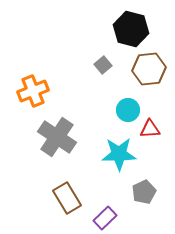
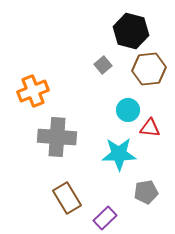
black hexagon: moved 2 px down
red triangle: moved 1 px up; rotated 10 degrees clockwise
gray cross: rotated 30 degrees counterclockwise
gray pentagon: moved 2 px right; rotated 15 degrees clockwise
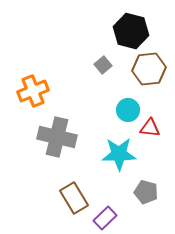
gray cross: rotated 9 degrees clockwise
gray pentagon: rotated 25 degrees clockwise
brown rectangle: moved 7 px right
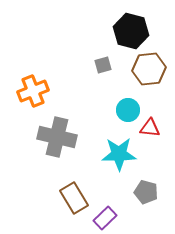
gray square: rotated 24 degrees clockwise
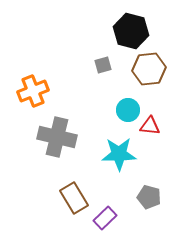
red triangle: moved 2 px up
gray pentagon: moved 3 px right, 5 px down
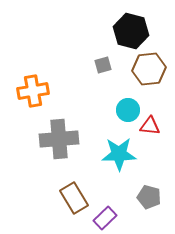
orange cross: rotated 12 degrees clockwise
gray cross: moved 2 px right, 2 px down; rotated 18 degrees counterclockwise
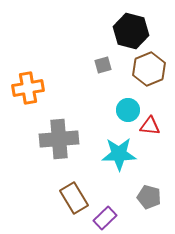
brown hexagon: rotated 16 degrees counterclockwise
orange cross: moved 5 px left, 3 px up
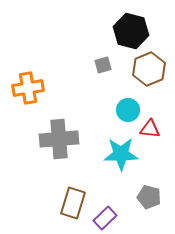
red triangle: moved 3 px down
cyan star: moved 2 px right
brown rectangle: moved 1 px left, 5 px down; rotated 48 degrees clockwise
